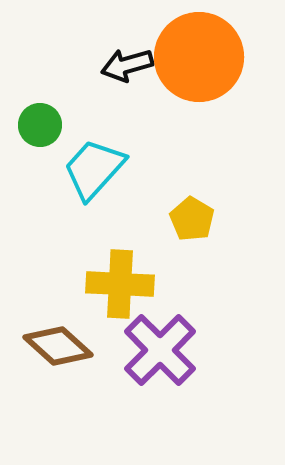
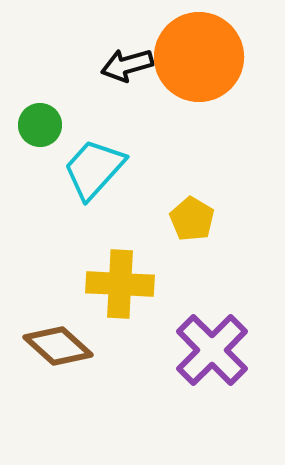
purple cross: moved 52 px right
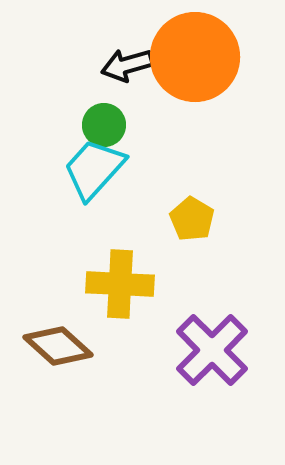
orange circle: moved 4 px left
green circle: moved 64 px right
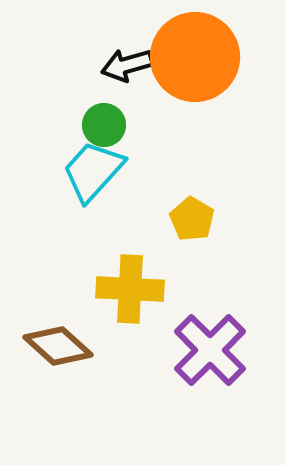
cyan trapezoid: moved 1 px left, 2 px down
yellow cross: moved 10 px right, 5 px down
purple cross: moved 2 px left
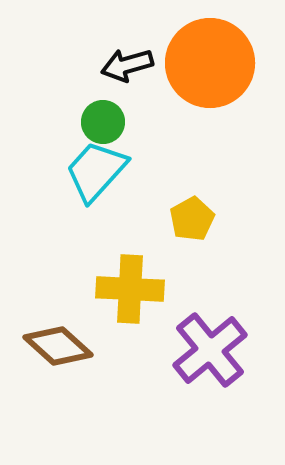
orange circle: moved 15 px right, 6 px down
green circle: moved 1 px left, 3 px up
cyan trapezoid: moved 3 px right
yellow pentagon: rotated 12 degrees clockwise
purple cross: rotated 6 degrees clockwise
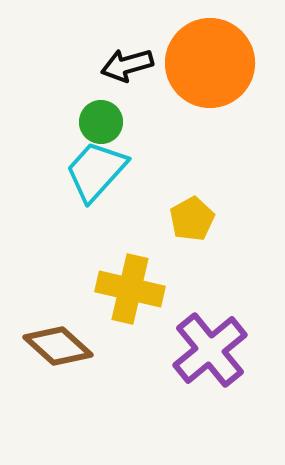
green circle: moved 2 px left
yellow cross: rotated 10 degrees clockwise
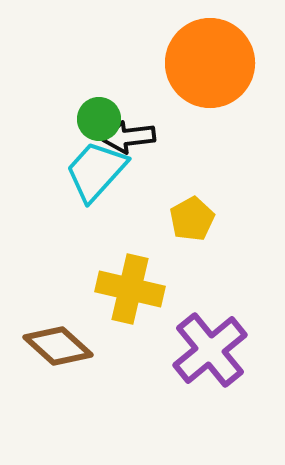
black arrow: moved 2 px right, 72 px down; rotated 9 degrees clockwise
green circle: moved 2 px left, 3 px up
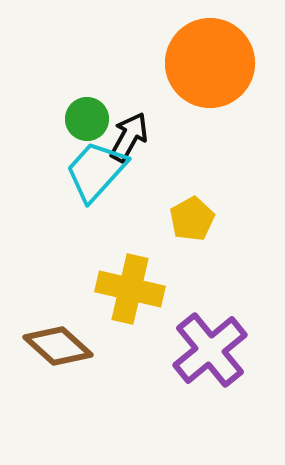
green circle: moved 12 px left
black arrow: rotated 126 degrees clockwise
